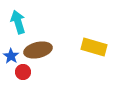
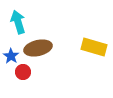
brown ellipse: moved 2 px up
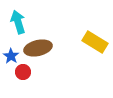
yellow rectangle: moved 1 px right, 5 px up; rotated 15 degrees clockwise
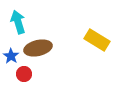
yellow rectangle: moved 2 px right, 2 px up
red circle: moved 1 px right, 2 px down
